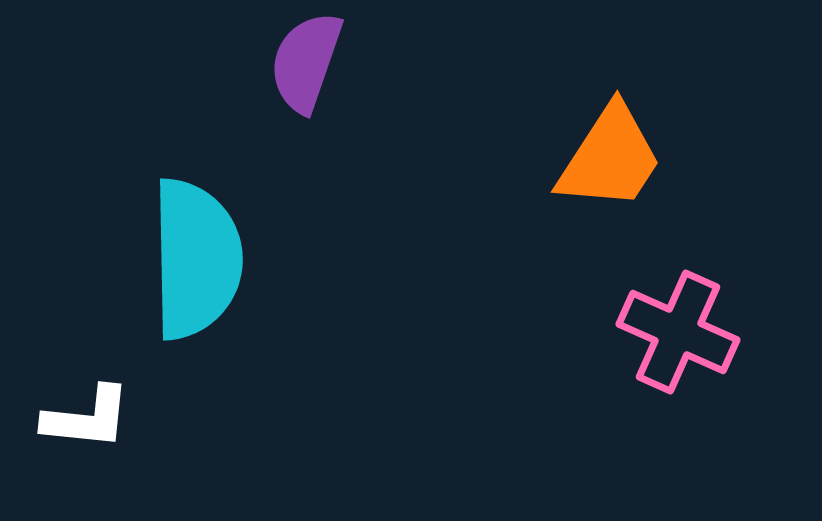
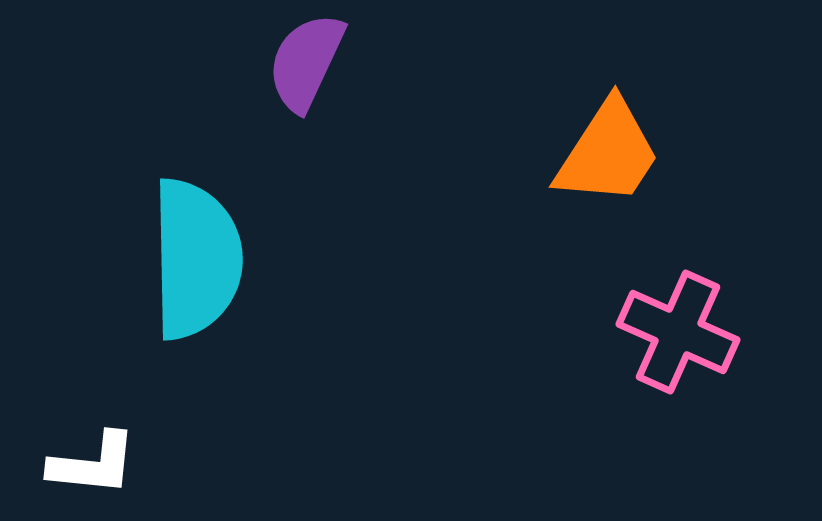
purple semicircle: rotated 6 degrees clockwise
orange trapezoid: moved 2 px left, 5 px up
white L-shape: moved 6 px right, 46 px down
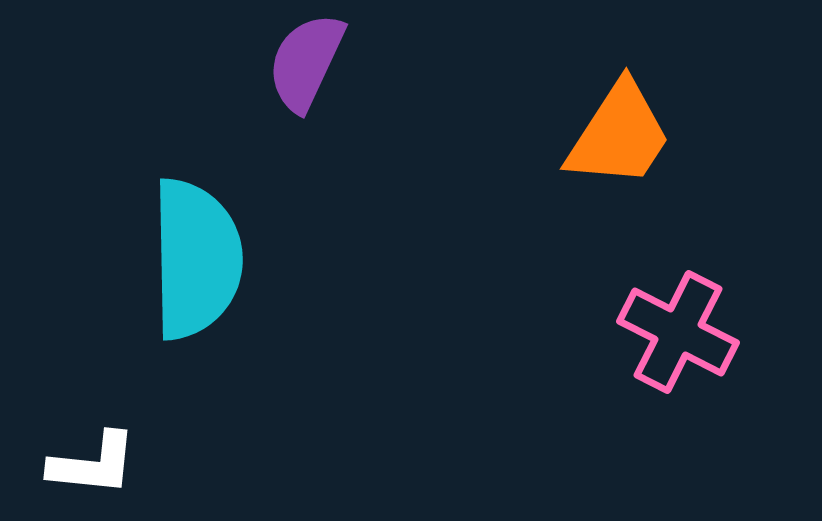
orange trapezoid: moved 11 px right, 18 px up
pink cross: rotated 3 degrees clockwise
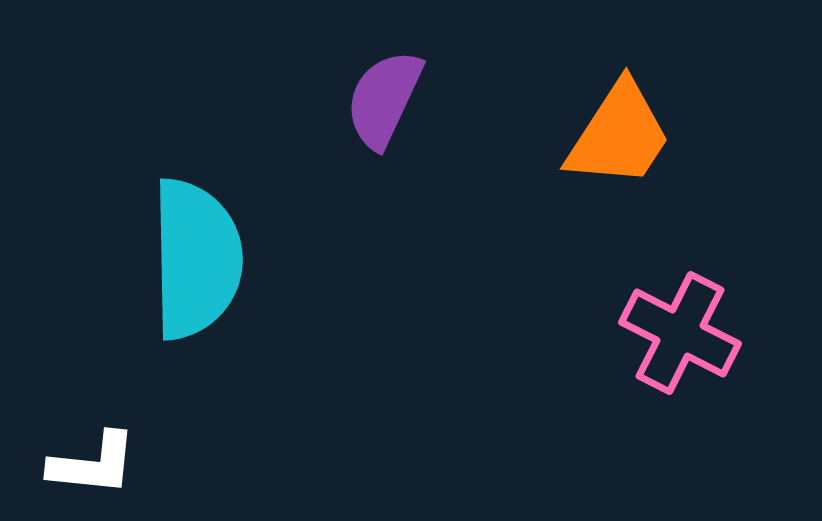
purple semicircle: moved 78 px right, 37 px down
pink cross: moved 2 px right, 1 px down
